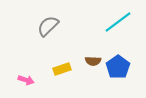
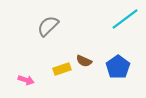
cyan line: moved 7 px right, 3 px up
brown semicircle: moved 9 px left; rotated 21 degrees clockwise
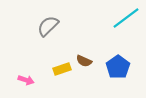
cyan line: moved 1 px right, 1 px up
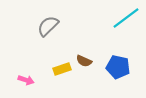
blue pentagon: rotated 25 degrees counterclockwise
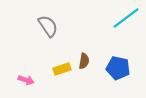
gray semicircle: rotated 100 degrees clockwise
brown semicircle: rotated 105 degrees counterclockwise
blue pentagon: moved 1 px down
